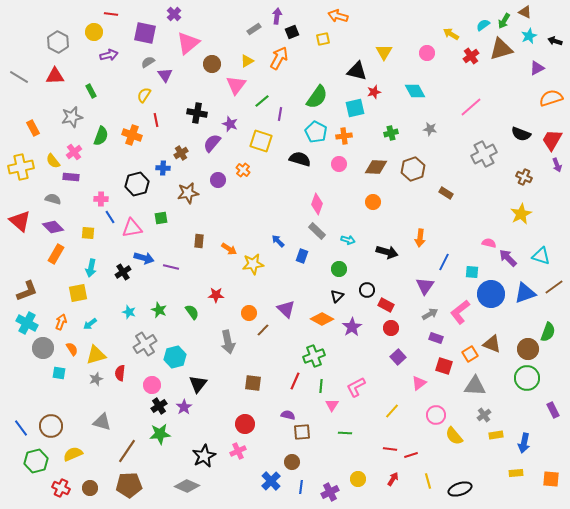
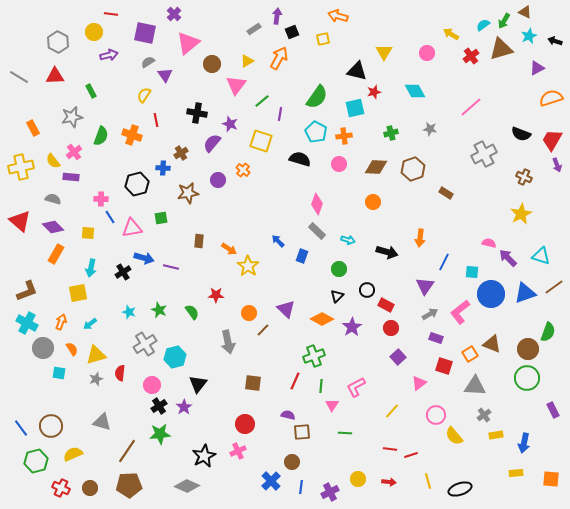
yellow star at (253, 264): moved 5 px left, 2 px down; rotated 30 degrees counterclockwise
red arrow at (393, 479): moved 4 px left, 3 px down; rotated 64 degrees clockwise
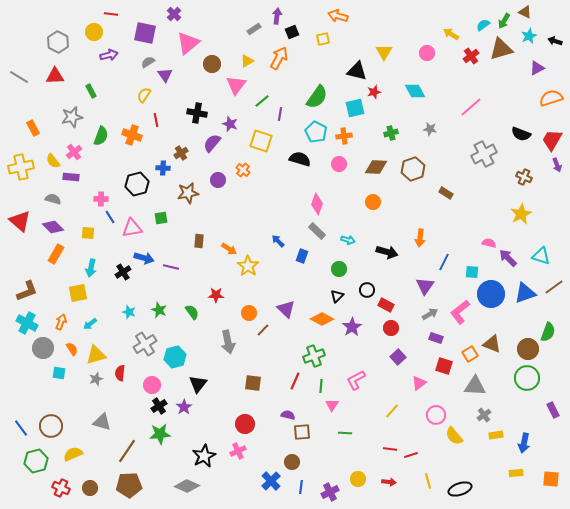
pink L-shape at (356, 387): moved 7 px up
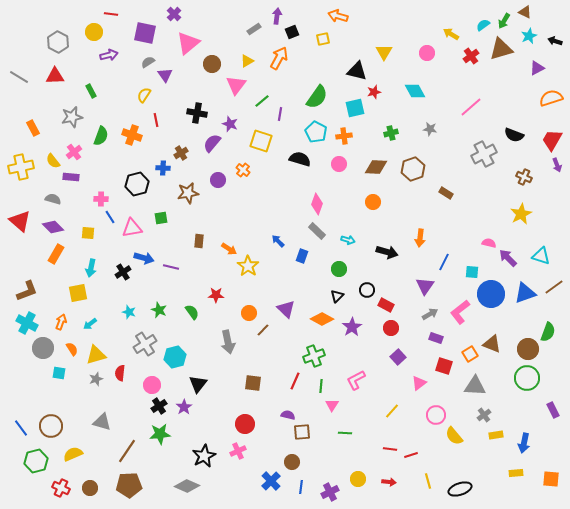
black semicircle at (521, 134): moved 7 px left, 1 px down
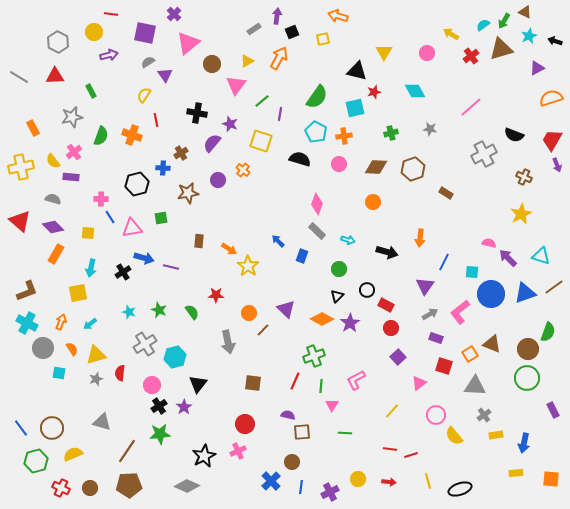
purple star at (352, 327): moved 2 px left, 4 px up
brown circle at (51, 426): moved 1 px right, 2 px down
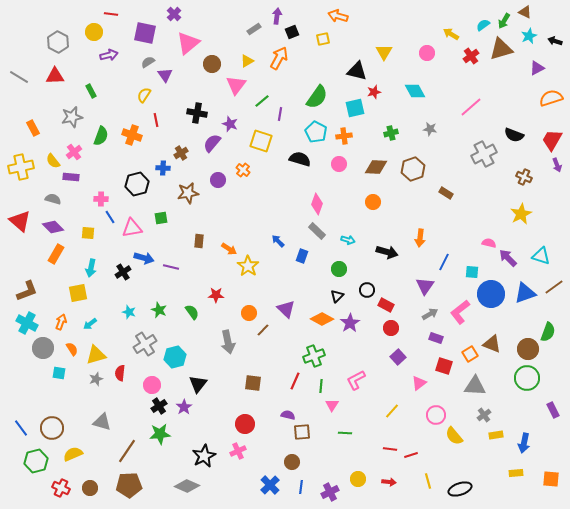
blue cross at (271, 481): moved 1 px left, 4 px down
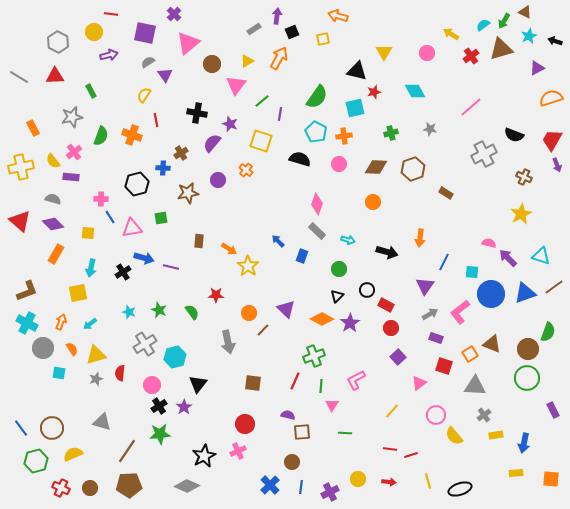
orange cross at (243, 170): moved 3 px right
purple diamond at (53, 227): moved 3 px up
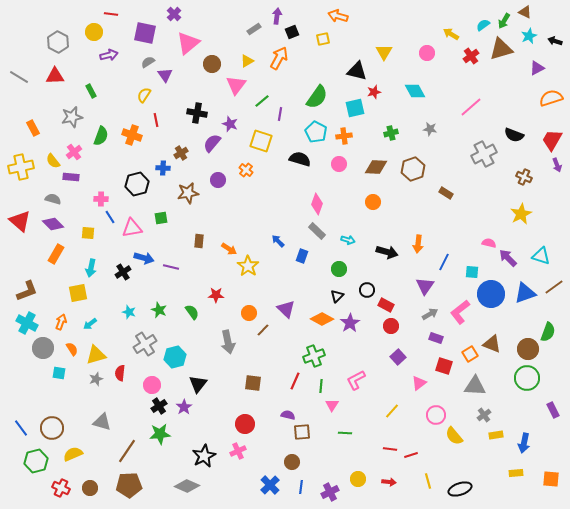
orange arrow at (420, 238): moved 2 px left, 6 px down
red circle at (391, 328): moved 2 px up
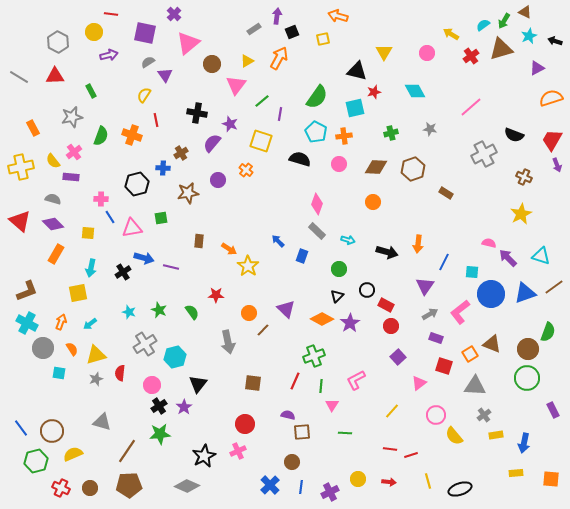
brown circle at (52, 428): moved 3 px down
